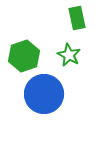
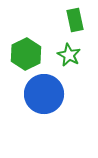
green rectangle: moved 2 px left, 2 px down
green hexagon: moved 2 px right, 2 px up; rotated 8 degrees counterclockwise
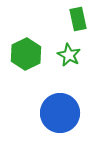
green rectangle: moved 3 px right, 1 px up
blue circle: moved 16 px right, 19 px down
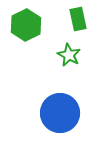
green hexagon: moved 29 px up
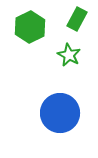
green rectangle: moved 1 px left; rotated 40 degrees clockwise
green hexagon: moved 4 px right, 2 px down
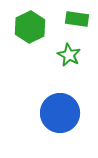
green rectangle: rotated 70 degrees clockwise
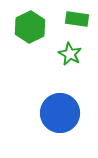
green star: moved 1 px right, 1 px up
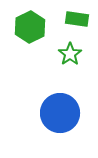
green star: rotated 10 degrees clockwise
